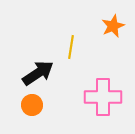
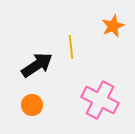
yellow line: rotated 15 degrees counterclockwise
black arrow: moved 1 px left, 8 px up
pink cross: moved 3 px left, 3 px down; rotated 27 degrees clockwise
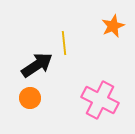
yellow line: moved 7 px left, 4 px up
orange circle: moved 2 px left, 7 px up
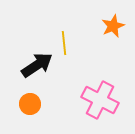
orange circle: moved 6 px down
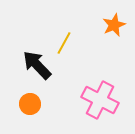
orange star: moved 1 px right, 1 px up
yellow line: rotated 35 degrees clockwise
black arrow: rotated 100 degrees counterclockwise
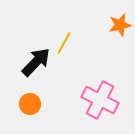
orange star: moved 6 px right; rotated 10 degrees clockwise
black arrow: moved 1 px left, 3 px up; rotated 88 degrees clockwise
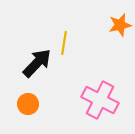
yellow line: rotated 20 degrees counterclockwise
black arrow: moved 1 px right, 1 px down
orange circle: moved 2 px left
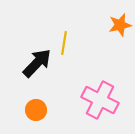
orange circle: moved 8 px right, 6 px down
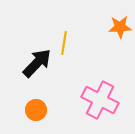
orange star: moved 2 px down; rotated 10 degrees clockwise
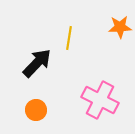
yellow line: moved 5 px right, 5 px up
